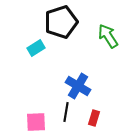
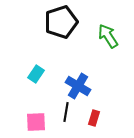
cyan rectangle: moved 26 px down; rotated 24 degrees counterclockwise
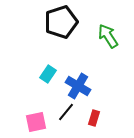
cyan rectangle: moved 12 px right
black line: rotated 30 degrees clockwise
pink square: rotated 10 degrees counterclockwise
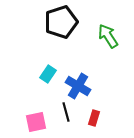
black line: rotated 54 degrees counterclockwise
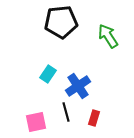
black pentagon: rotated 12 degrees clockwise
blue cross: rotated 25 degrees clockwise
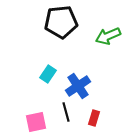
green arrow: rotated 80 degrees counterclockwise
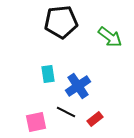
green arrow: moved 2 px right, 1 px down; rotated 120 degrees counterclockwise
cyan rectangle: rotated 42 degrees counterclockwise
black line: rotated 48 degrees counterclockwise
red rectangle: moved 1 px right, 1 px down; rotated 35 degrees clockwise
